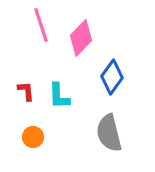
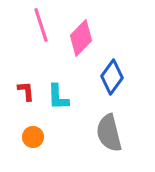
cyan L-shape: moved 1 px left, 1 px down
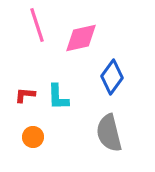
pink line: moved 4 px left
pink diamond: rotated 33 degrees clockwise
red L-shape: moved 1 px left, 4 px down; rotated 80 degrees counterclockwise
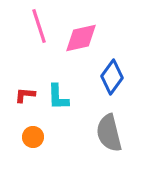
pink line: moved 2 px right, 1 px down
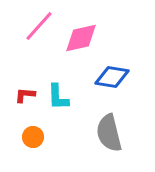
pink line: rotated 60 degrees clockwise
blue diamond: rotated 64 degrees clockwise
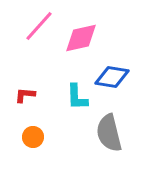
cyan L-shape: moved 19 px right
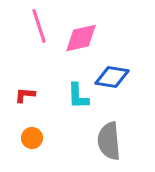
pink line: rotated 60 degrees counterclockwise
cyan L-shape: moved 1 px right, 1 px up
gray semicircle: moved 8 px down; rotated 9 degrees clockwise
orange circle: moved 1 px left, 1 px down
